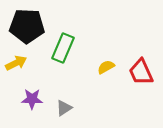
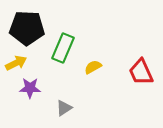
black pentagon: moved 2 px down
yellow semicircle: moved 13 px left
purple star: moved 2 px left, 11 px up
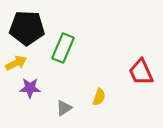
yellow semicircle: moved 6 px right, 30 px down; rotated 138 degrees clockwise
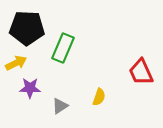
gray triangle: moved 4 px left, 2 px up
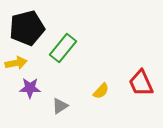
black pentagon: rotated 16 degrees counterclockwise
green rectangle: rotated 16 degrees clockwise
yellow arrow: rotated 15 degrees clockwise
red trapezoid: moved 11 px down
yellow semicircle: moved 2 px right, 6 px up; rotated 24 degrees clockwise
